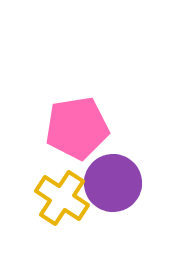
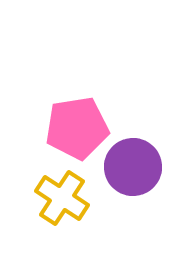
purple circle: moved 20 px right, 16 px up
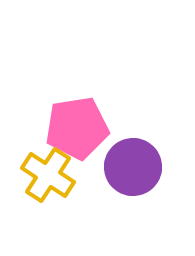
yellow cross: moved 14 px left, 23 px up
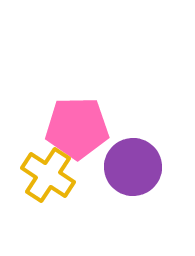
pink pentagon: rotated 8 degrees clockwise
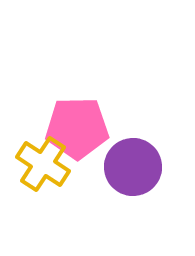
yellow cross: moved 5 px left, 11 px up
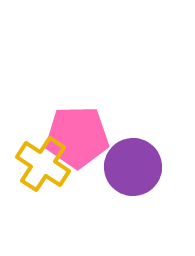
pink pentagon: moved 9 px down
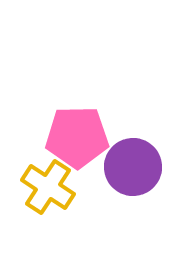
yellow cross: moved 5 px right, 23 px down
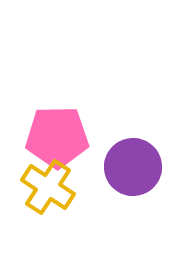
pink pentagon: moved 20 px left
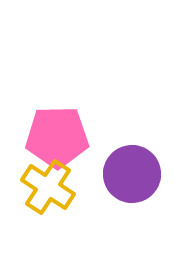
purple circle: moved 1 px left, 7 px down
